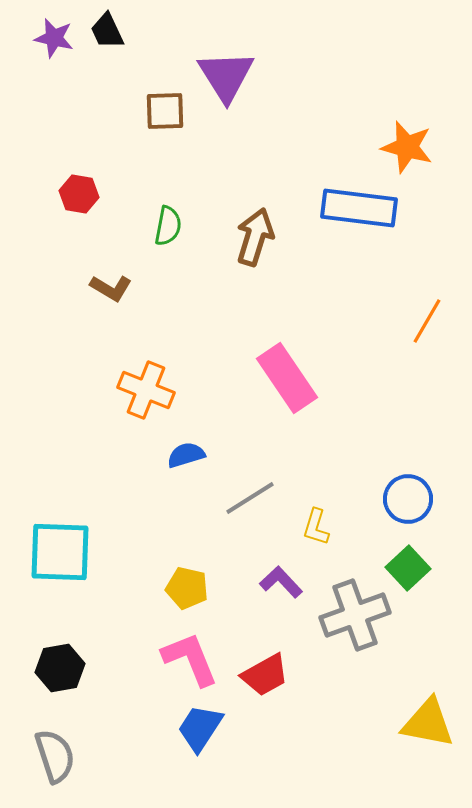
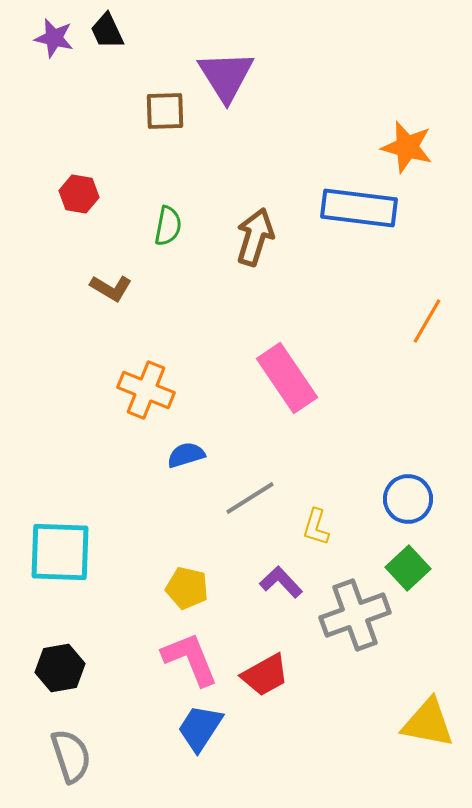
gray semicircle: moved 16 px right
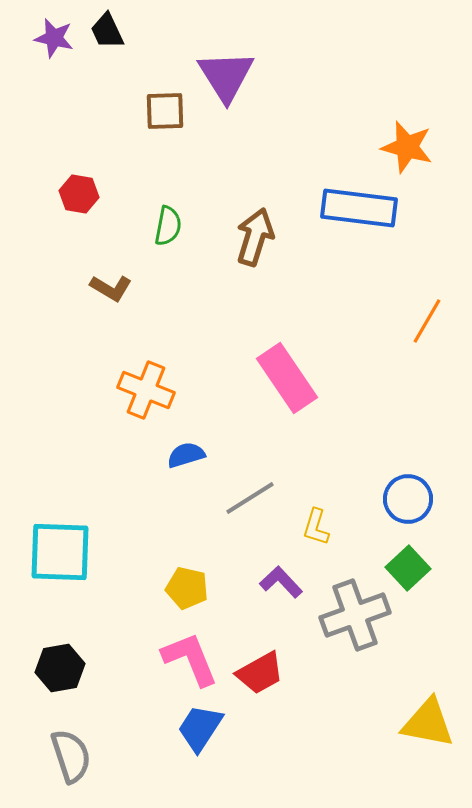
red trapezoid: moved 5 px left, 2 px up
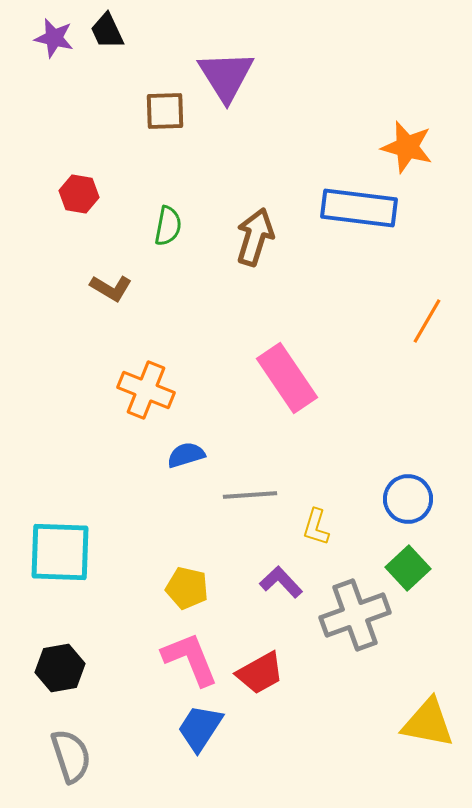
gray line: moved 3 px up; rotated 28 degrees clockwise
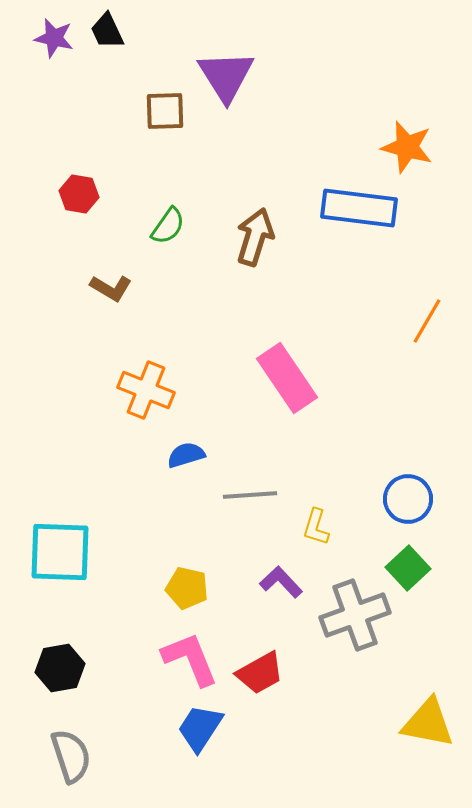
green semicircle: rotated 24 degrees clockwise
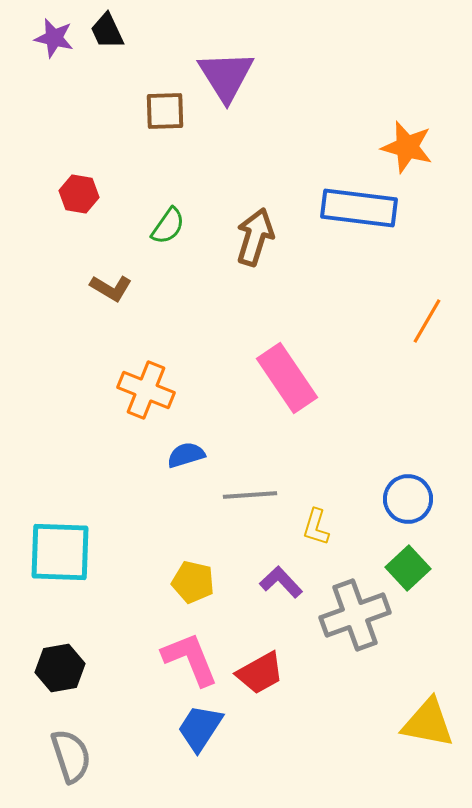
yellow pentagon: moved 6 px right, 6 px up
